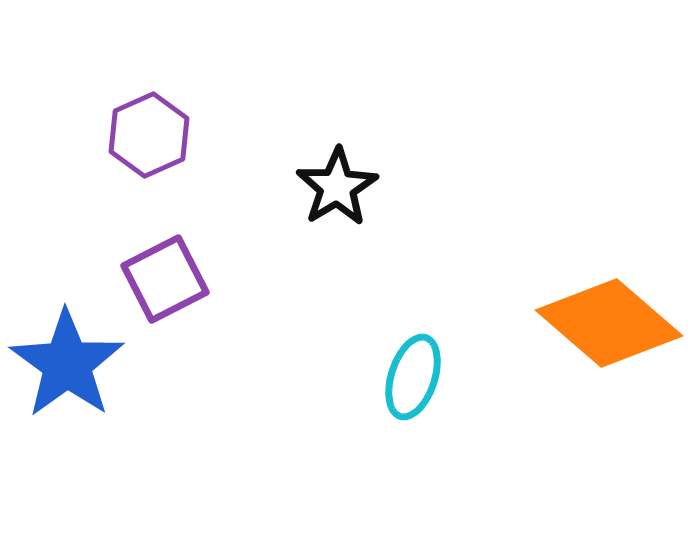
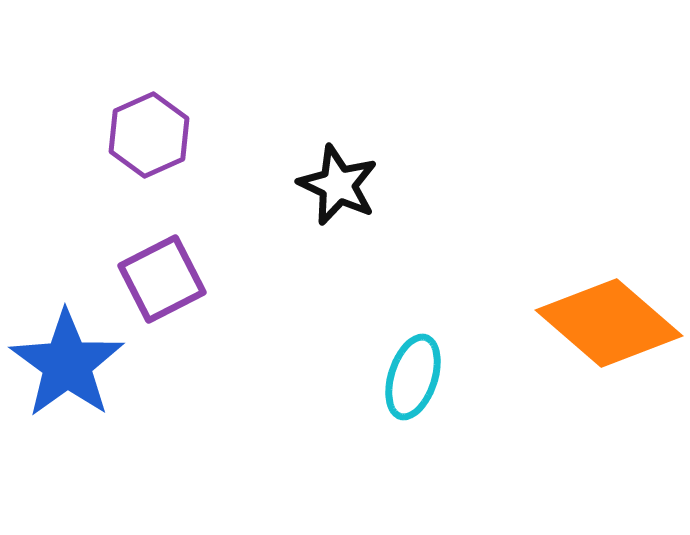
black star: moved 1 px right, 2 px up; rotated 16 degrees counterclockwise
purple square: moved 3 px left
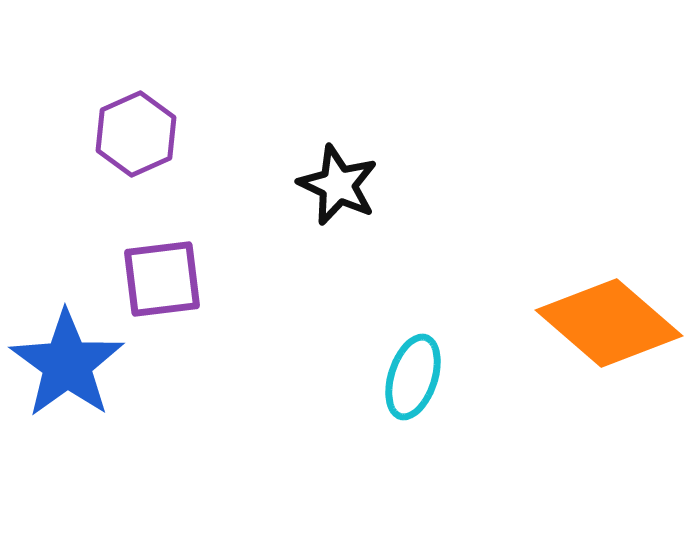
purple hexagon: moved 13 px left, 1 px up
purple square: rotated 20 degrees clockwise
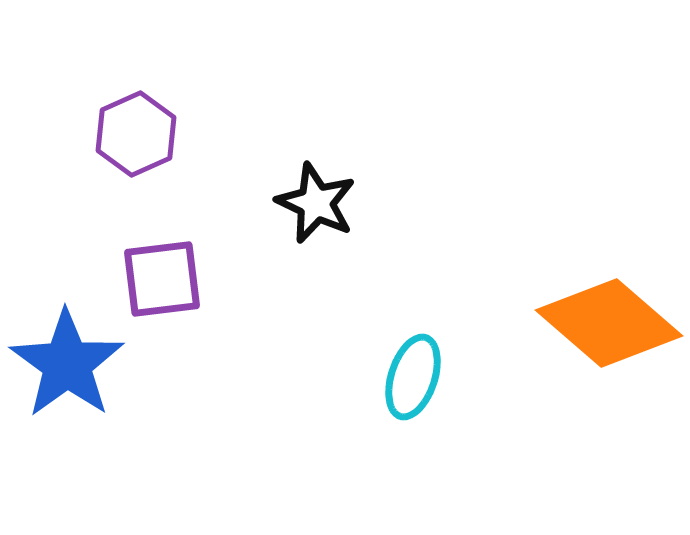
black star: moved 22 px left, 18 px down
